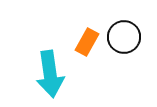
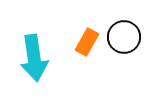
cyan arrow: moved 16 px left, 16 px up
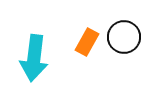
cyan arrow: rotated 15 degrees clockwise
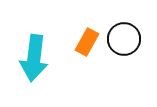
black circle: moved 2 px down
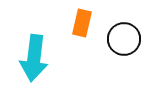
orange rectangle: moved 5 px left, 19 px up; rotated 16 degrees counterclockwise
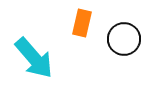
cyan arrow: rotated 48 degrees counterclockwise
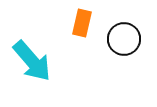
cyan arrow: moved 2 px left, 3 px down
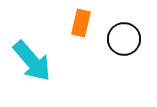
orange rectangle: moved 1 px left
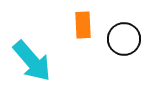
orange rectangle: moved 2 px right, 2 px down; rotated 16 degrees counterclockwise
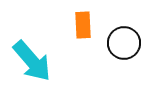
black circle: moved 4 px down
